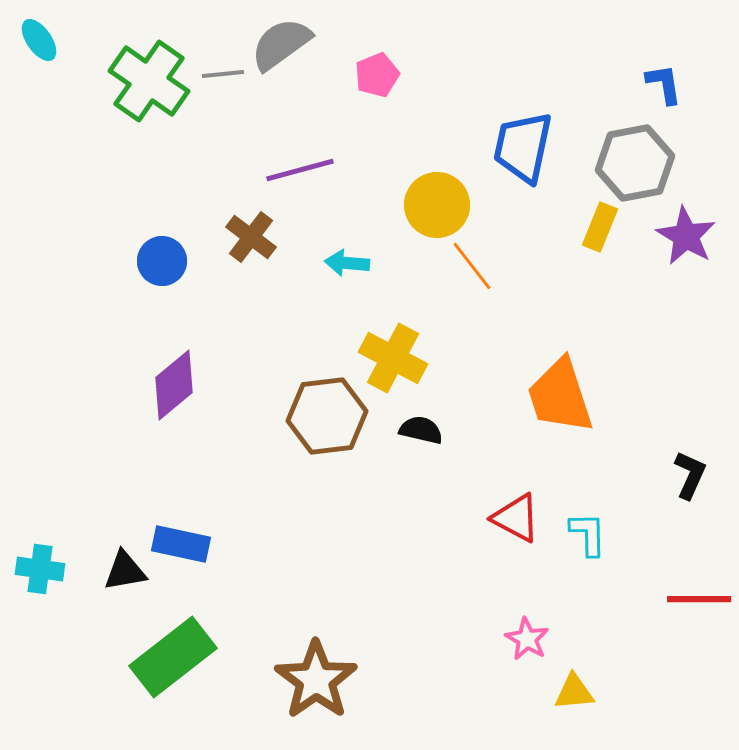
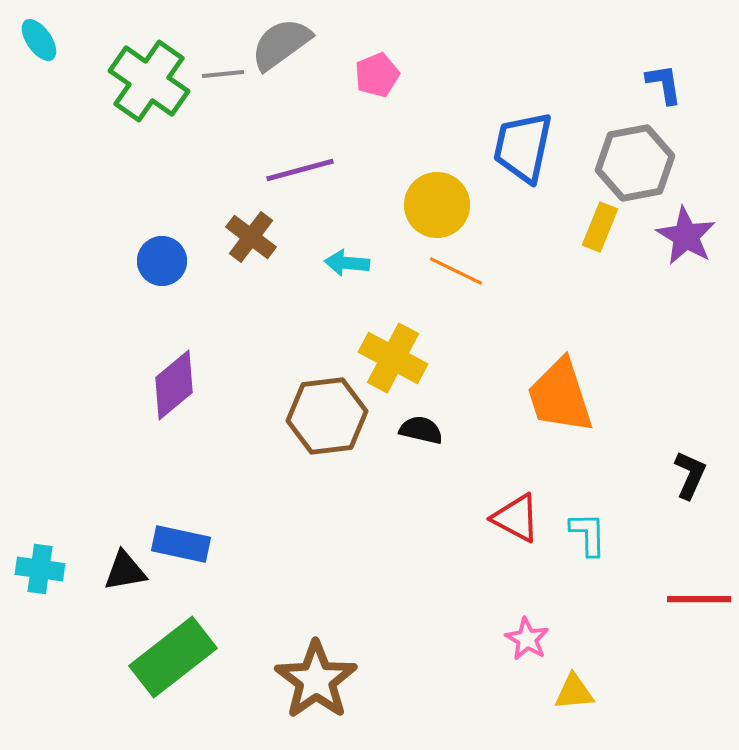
orange line: moved 16 px left, 5 px down; rotated 26 degrees counterclockwise
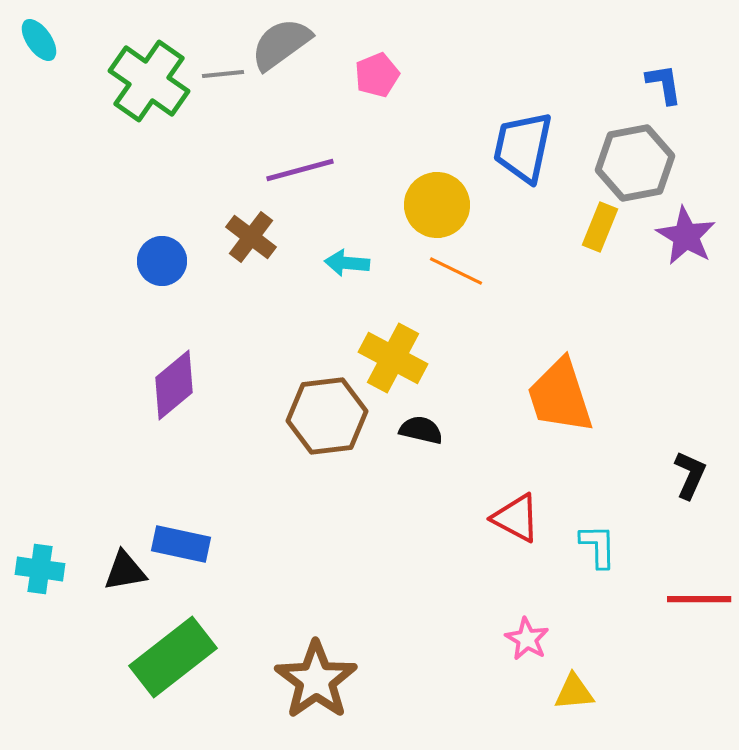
cyan L-shape: moved 10 px right, 12 px down
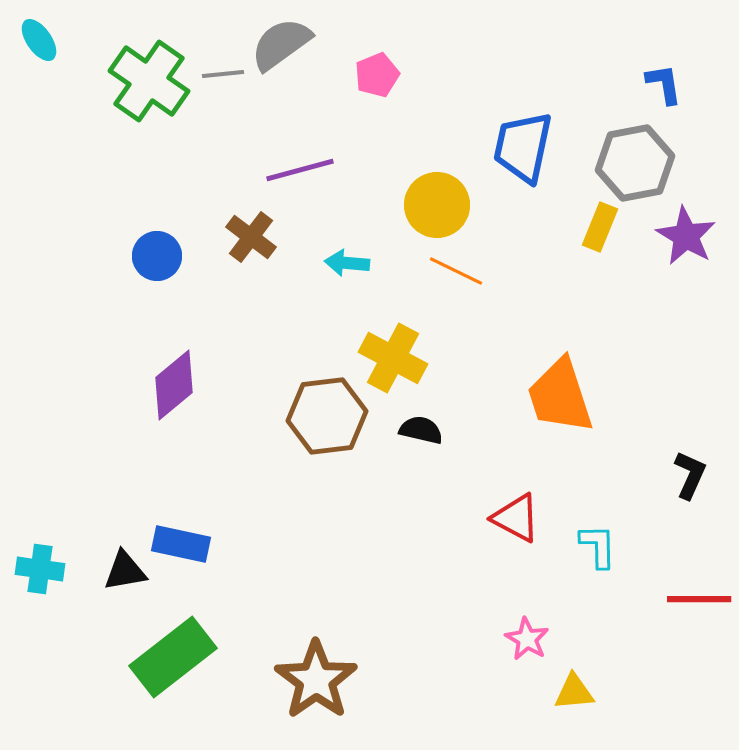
blue circle: moved 5 px left, 5 px up
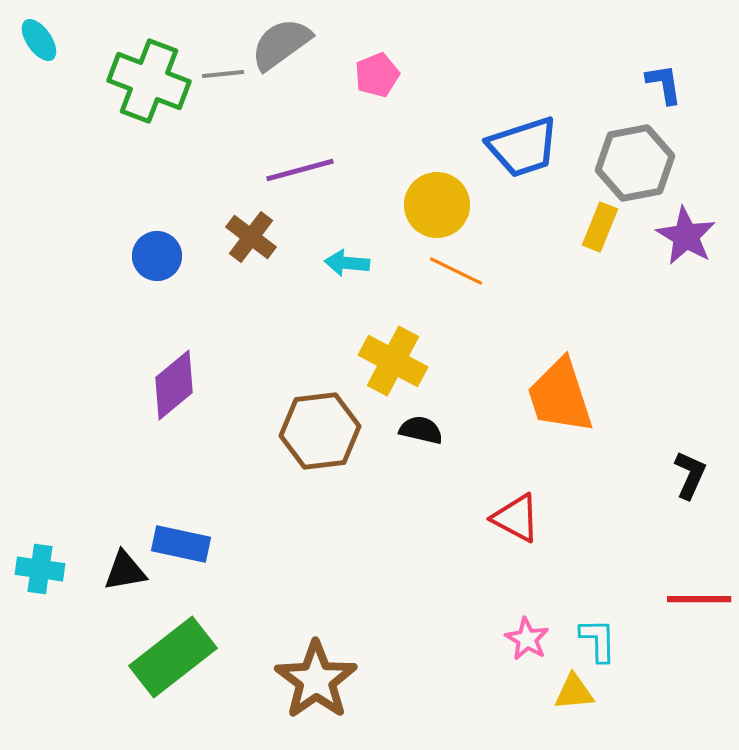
green cross: rotated 14 degrees counterclockwise
blue trapezoid: rotated 120 degrees counterclockwise
yellow cross: moved 3 px down
brown hexagon: moved 7 px left, 15 px down
cyan L-shape: moved 94 px down
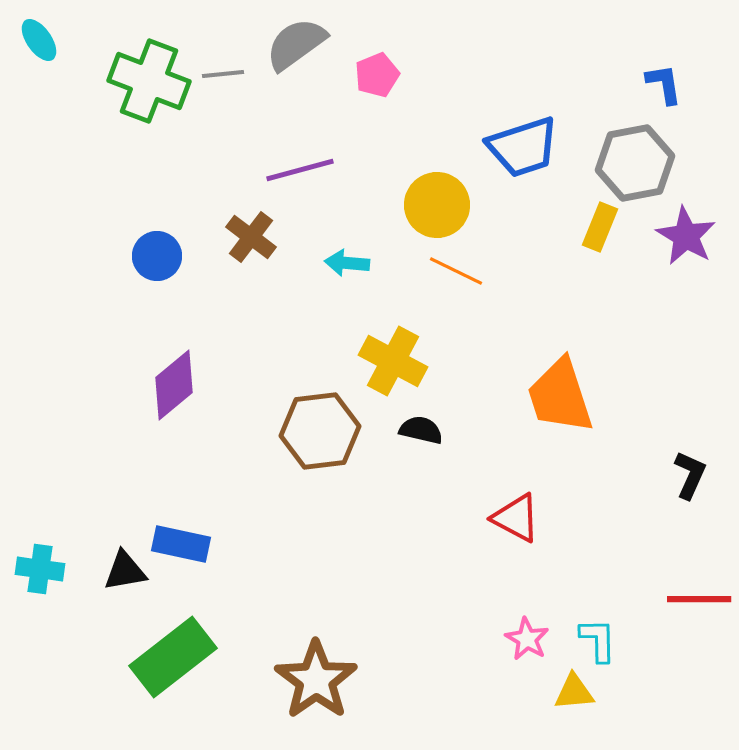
gray semicircle: moved 15 px right
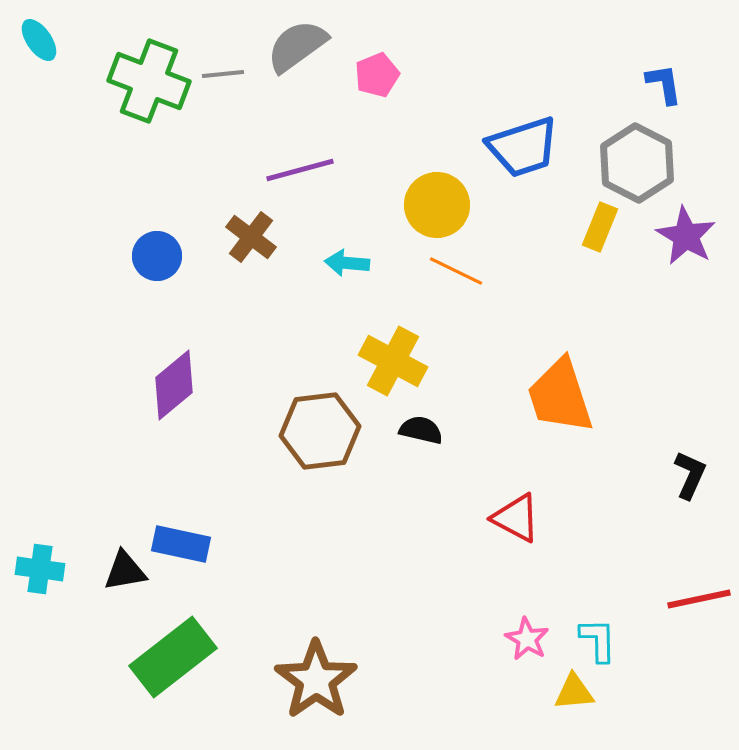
gray semicircle: moved 1 px right, 2 px down
gray hexagon: moved 2 px right; rotated 22 degrees counterclockwise
red line: rotated 12 degrees counterclockwise
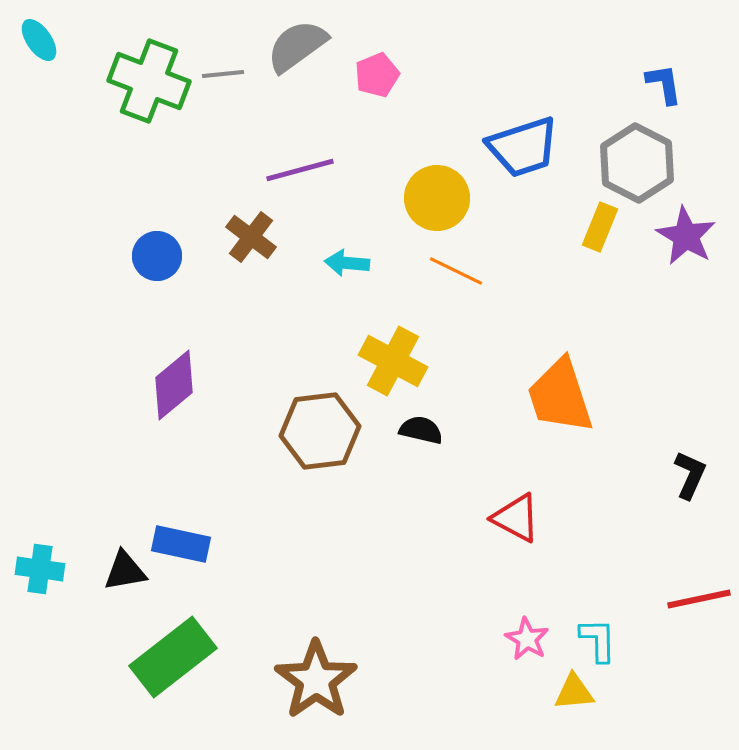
yellow circle: moved 7 px up
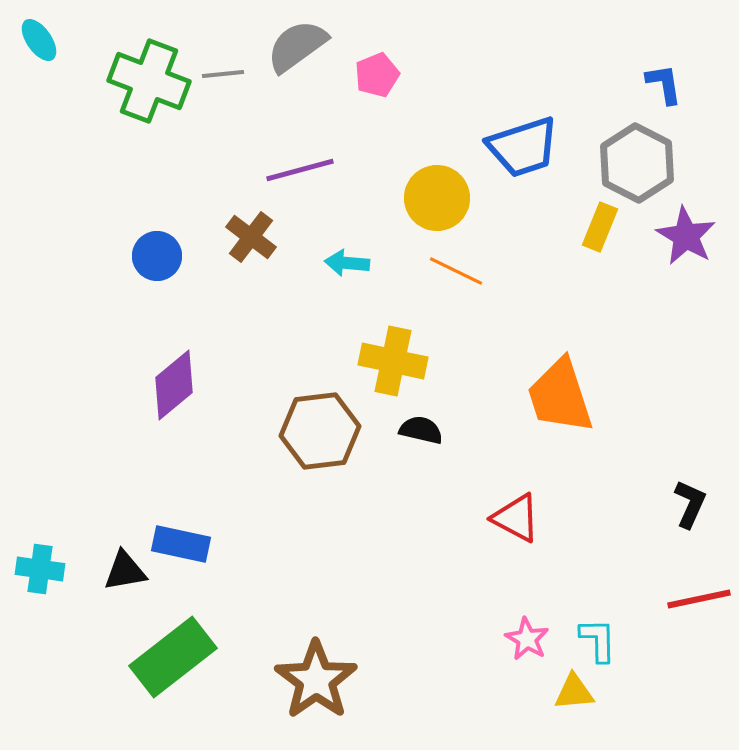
yellow cross: rotated 16 degrees counterclockwise
black L-shape: moved 29 px down
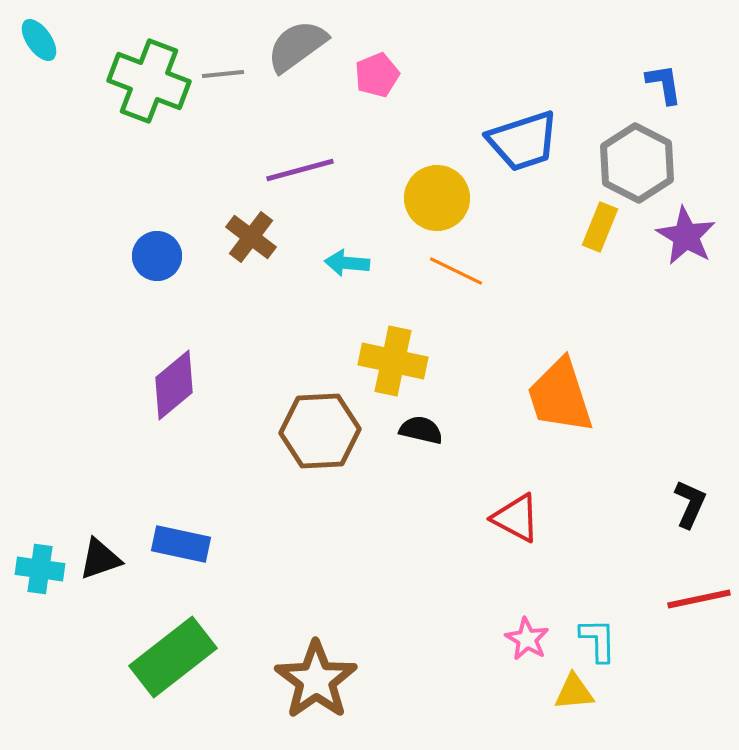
blue trapezoid: moved 6 px up
brown hexagon: rotated 4 degrees clockwise
black triangle: moved 25 px left, 12 px up; rotated 9 degrees counterclockwise
